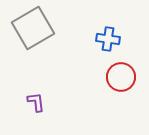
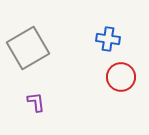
gray square: moved 5 px left, 20 px down
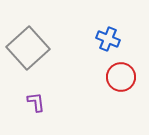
blue cross: rotated 15 degrees clockwise
gray square: rotated 12 degrees counterclockwise
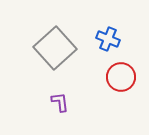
gray square: moved 27 px right
purple L-shape: moved 24 px right
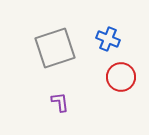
gray square: rotated 24 degrees clockwise
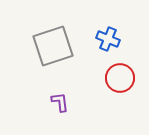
gray square: moved 2 px left, 2 px up
red circle: moved 1 px left, 1 px down
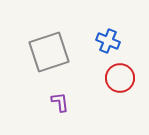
blue cross: moved 2 px down
gray square: moved 4 px left, 6 px down
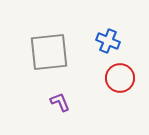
gray square: rotated 12 degrees clockwise
purple L-shape: rotated 15 degrees counterclockwise
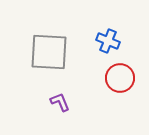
gray square: rotated 9 degrees clockwise
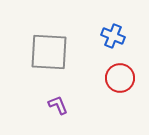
blue cross: moved 5 px right, 5 px up
purple L-shape: moved 2 px left, 3 px down
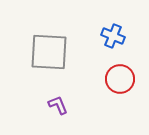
red circle: moved 1 px down
